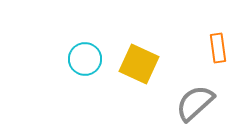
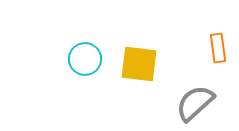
yellow square: rotated 18 degrees counterclockwise
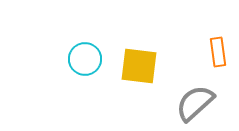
orange rectangle: moved 4 px down
yellow square: moved 2 px down
